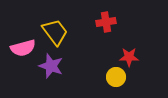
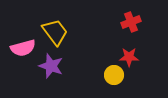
red cross: moved 25 px right; rotated 12 degrees counterclockwise
yellow circle: moved 2 px left, 2 px up
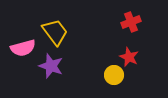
red star: rotated 24 degrees clockwise
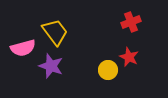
yellow circle: moved 6 px left, 5 px up
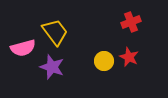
purple star: moved 1 px right, 1 px down
yellow circle: moved 4 px left, 9 px up
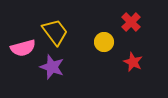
red cross: rotated 24 degrees counterclockwise
red star: moved 4 px right, 5 px down
yellow circle: moved 19 px up
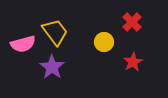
red cross: moved 1 px right
pink semicircle: moved 4 px up
red star: rotated 18 degrees clockwise
purple star: rotated 15 degrees clockwise
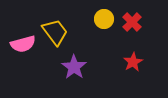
yellow circle: moved 23 px up
purple star: moved 22 px right
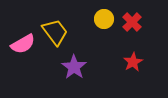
pink semicircle: rotated 15 degrees counterclockwise
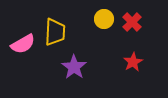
yellow trapezoid: rotated 40 degrees clockwise
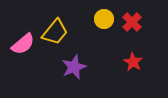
yellow trapezoid: rotated 36 degrees clockwise
pink semicircle: rotated 10 degrees counterclockwise
red star: rotated 12 degrees counterclockwise
purple star: rotated 15 degrees clockwise
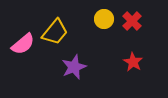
red cross: moved 1 px up
